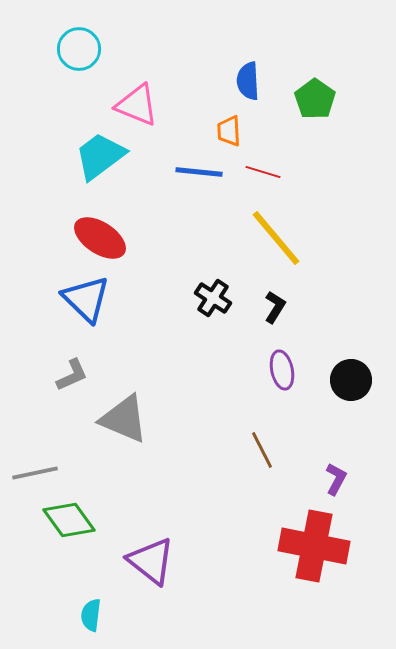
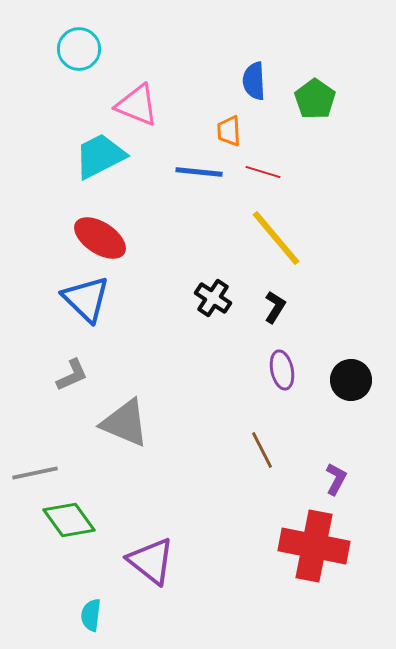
blue semicircle: moved 6 px right
cyan trapezoid: rotated 10 degrees clockwise
gray triangle: moved 1 px right, 4 px down
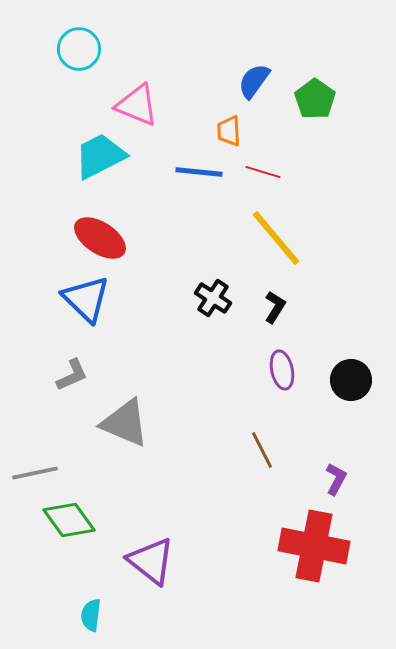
blue semicircle: rotated 39 degrees clockwise
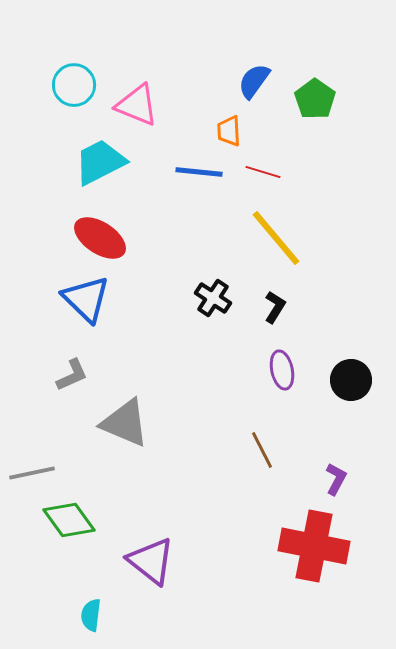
cyan circle: moved 5 px left, 36 px down
cyan trapezoid: moved 6 px down
gray line: moved 3 px left
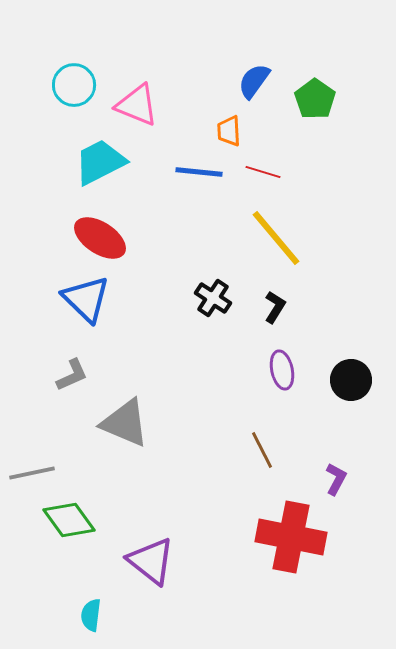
red cross: moved 23 px left, 9 px up
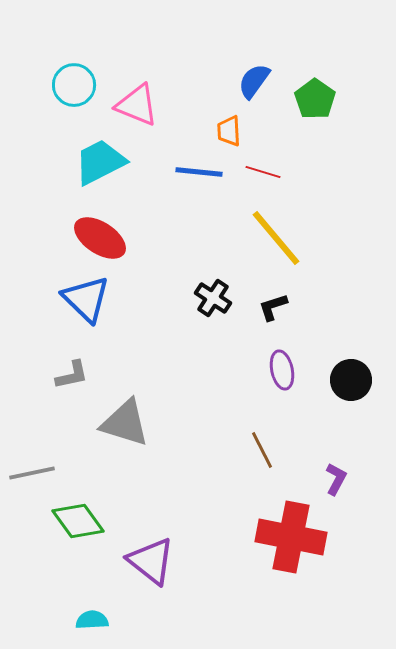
black L-shape: moved 2 px left; rotated 140 degrees counterclockwise
gray L-shape: rotated 12 degrees clockwise
gray triangle: rotated 6 degrees counterclockwise
green diamond: moved 9 px right, 1 px down
cyan semicircle: moved 1 px right, 5 px down; rotated 80 degrees clockwise
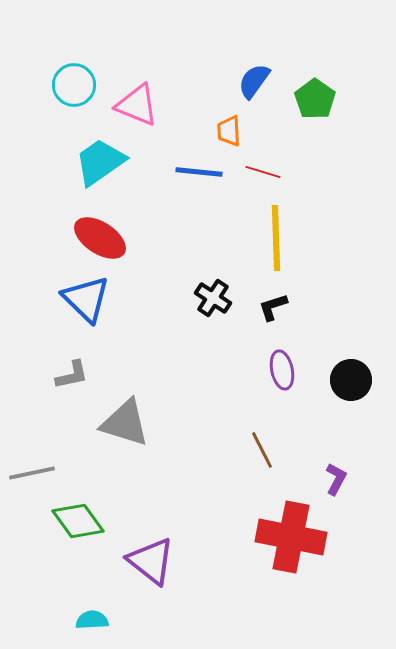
cyan trapezoid: rotated 8 degrees counterclockwise
yellow line: rotated 38 degrees clockwise
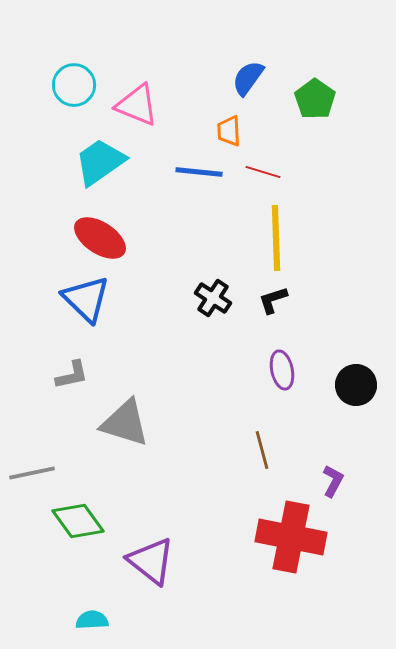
blue semicircle: moved 6 px left, 3 px up
black L-shape: moved 7 px up
black circle: moved 5 px right, 5 px down
brown line: rotated 12 degrees clockwise
purple L-shape: moved 3 px left, 2 px down
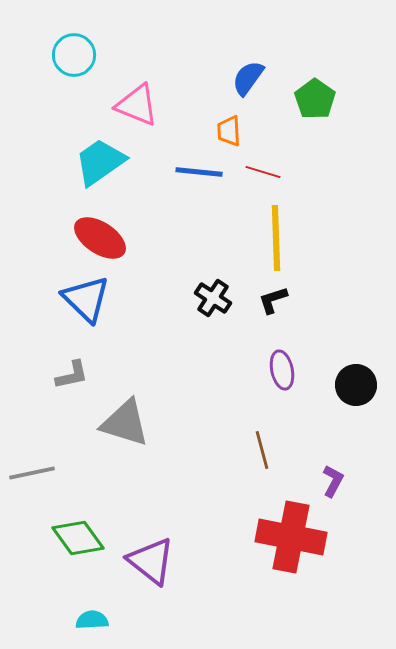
cyan circle: moved 30 px up
green diamond: moved 17 px down
